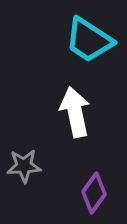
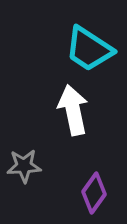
cyan trapezoid: moved 9 px down
white arrow: moved 2 px left, 2 px up
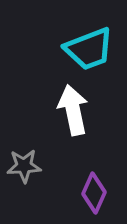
cyan trapezoid: rotated 54 degrees counterclockwise
purple diamond: rotated 12 degrees counterclockwise
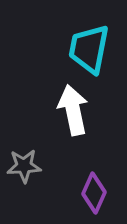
cyan trapezoid: rotated 122 degrees clockwise
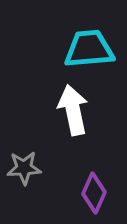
cyan trapezoid: rotated 74 degrees clockwise
gray star: moved 2 px down
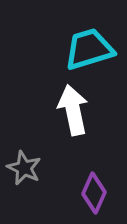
cyan trapezoid: rotated 12 degrees counterclockwise
gray star: rotated 28 degrees clockwise
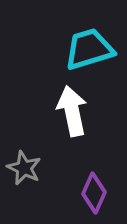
white arrow: moved 1 px left, 1 px down
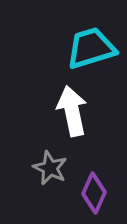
cyan trapezoid: moved 2 px right, 1 px up
gray star: moved 26 px right
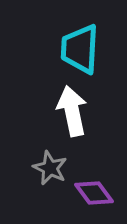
cyan trapezoid: moved 11 px left, 1 px down; rotated 70 degrees counterclockwise
purple diamond: rotated 60 degrees counterclockwise
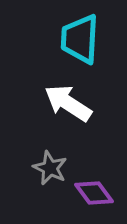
cyan trapezoid: moved 10 px up
white arrow: moved 4 px left, 8 px up; rotated 45 degrees counterclockwise
